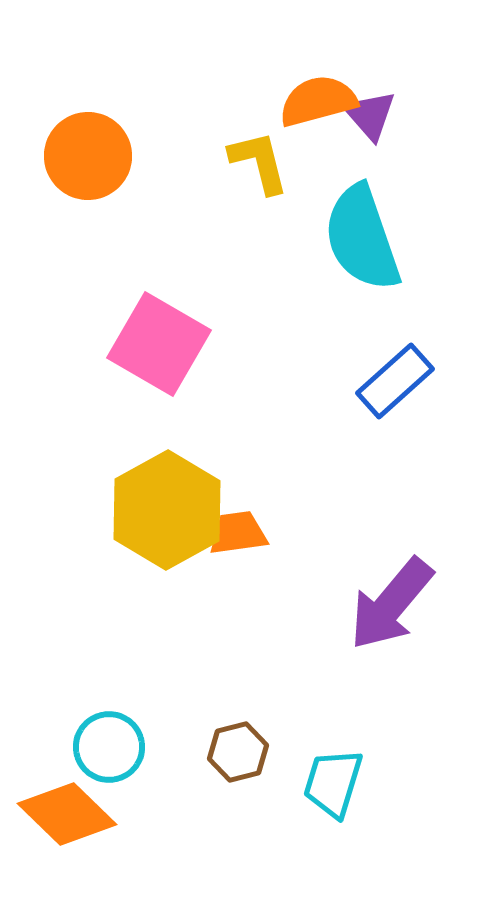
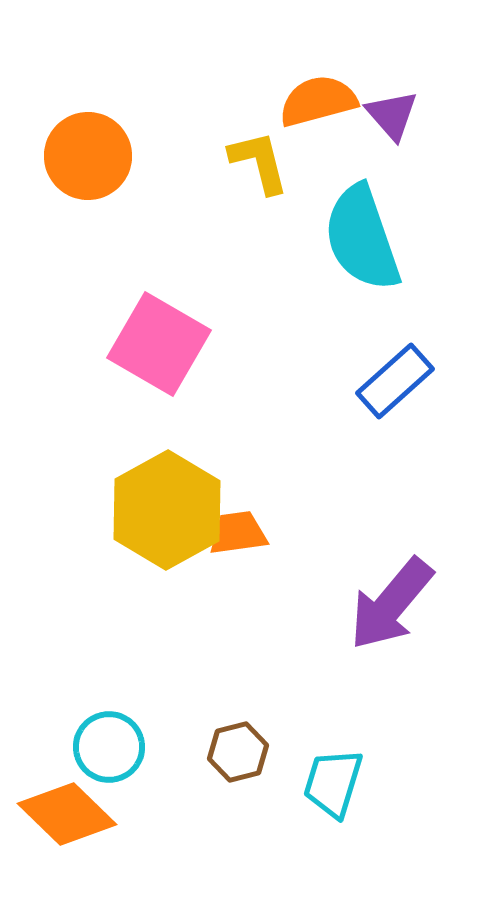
purple triangle: moved 22 px right
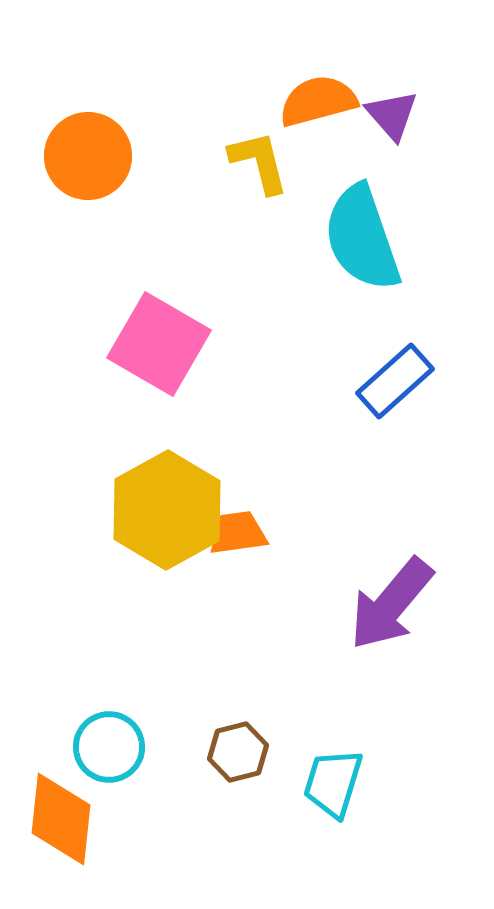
orange diamond: moved 6 px left, 5 px down; rotated 52 degrees clockwise
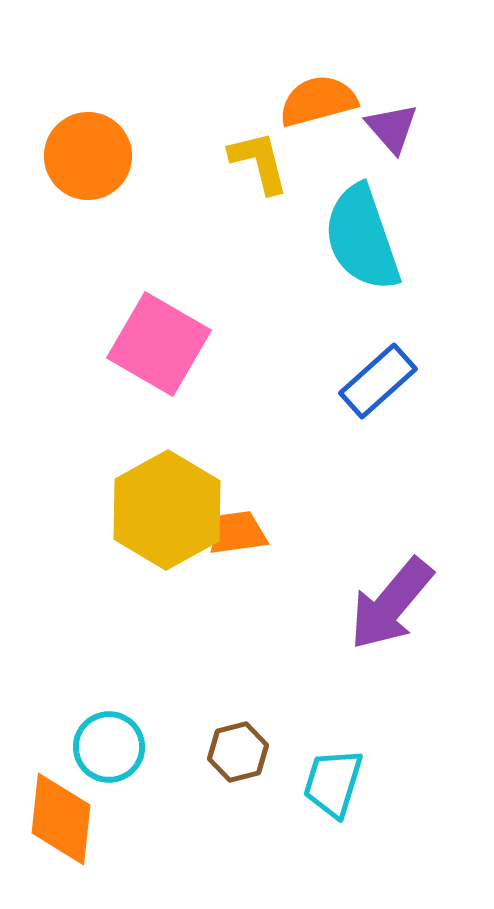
purple triangle: moved 13 px down
blue rectangle: moved 17 px left
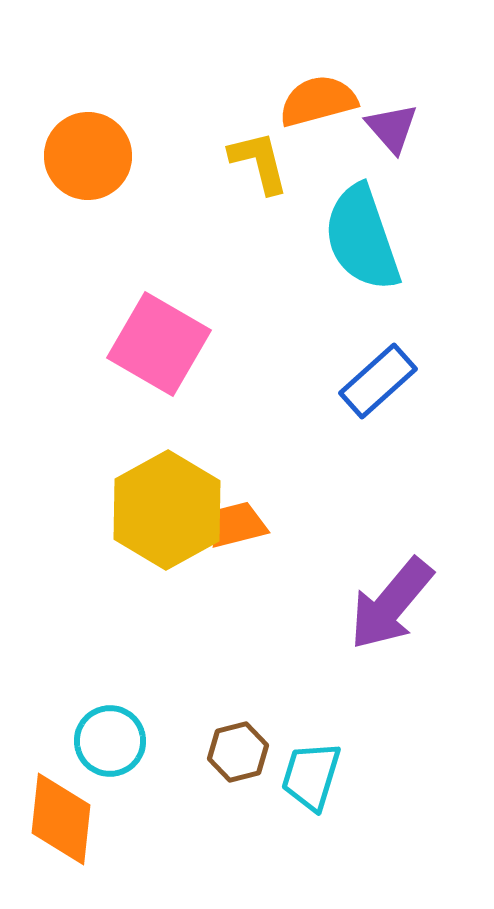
orange trapezoid: moved 8 px up; rotated 6 degrees counterclockwise
cyan circle: moved 1 px right, 6 px up
cyan trapezoid: moved 22 px left, 7 px up
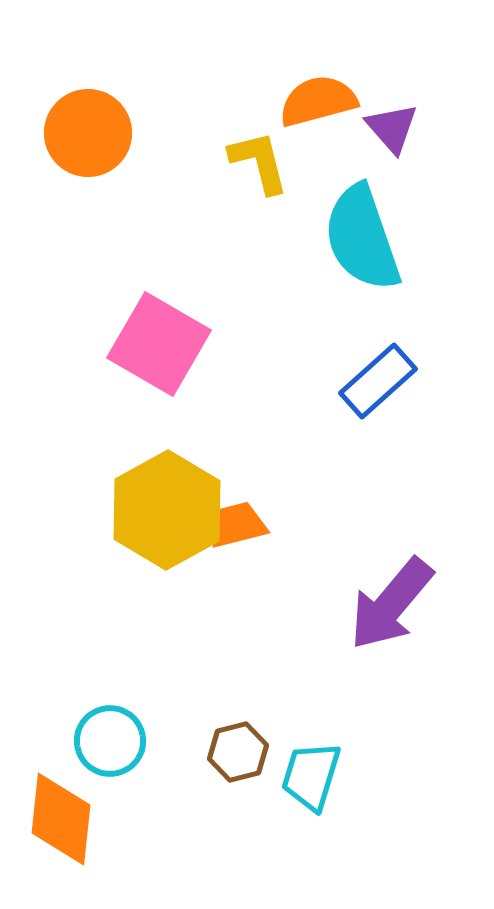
orange circle: moved 23 px up
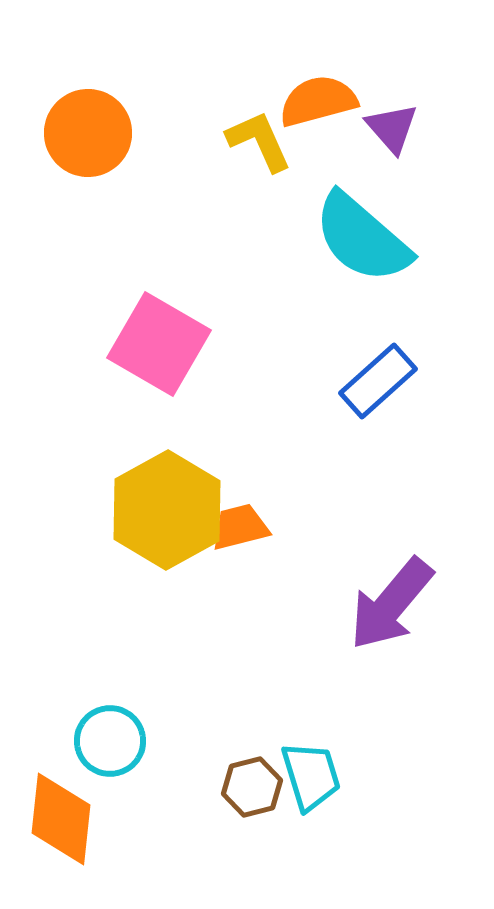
yellow L-shape: moved 21 px up; rotated 10 degrees counterclockwise
cyan semicircle: rotated 30 degrees counterclockwise
orange trapezoid: moved 2 px right, 2 px down
brown hexagon: moved 14 px right, 35 px down
cyan trapezoid: rotated 146 degrees clockwise
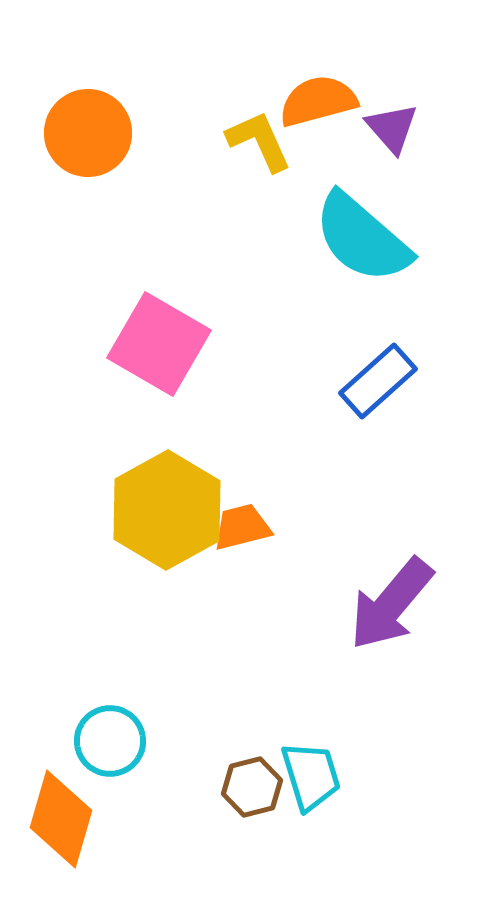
orange trapezoid: moved 2 px right
orange diamond: rotated 10 degrees clockwise
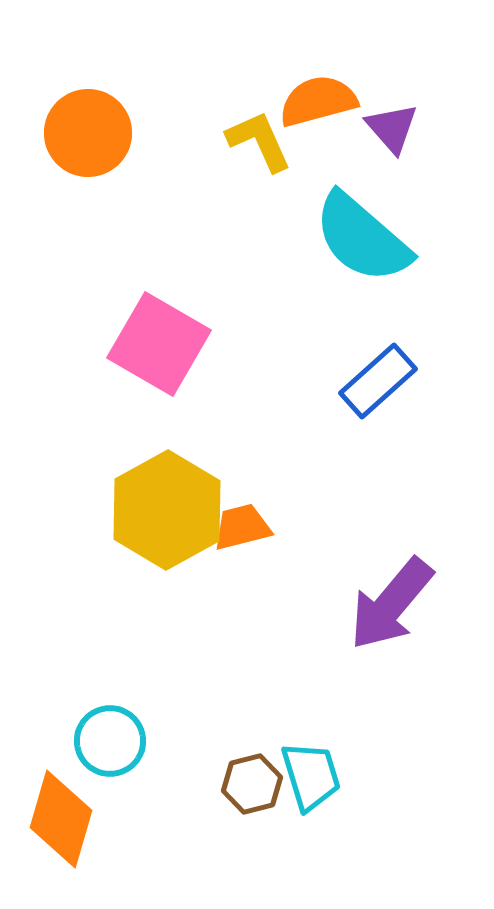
brown hexagon: moved 3 px up
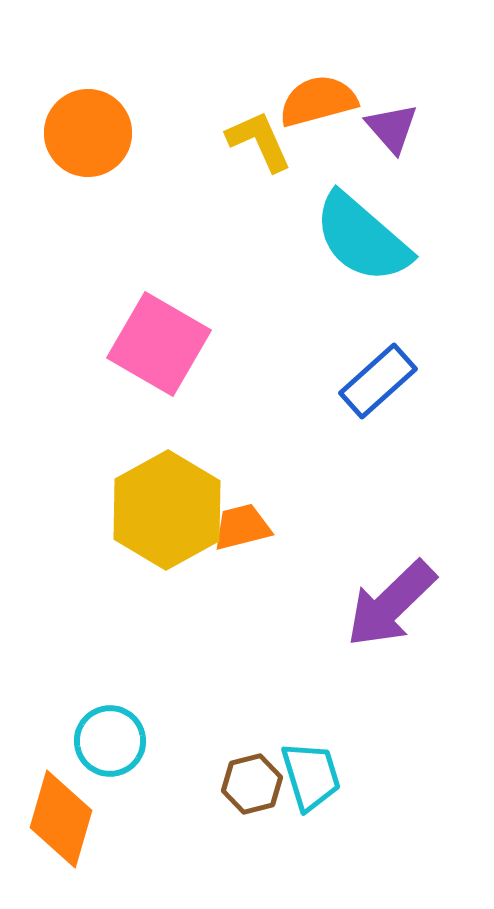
purple arrow: rotated 6 degrees clockwise
